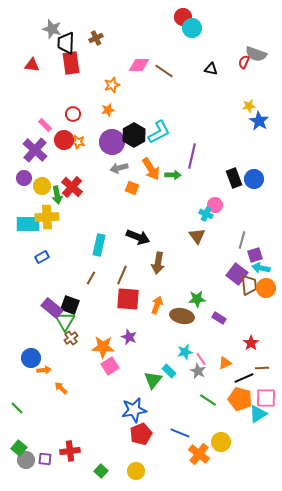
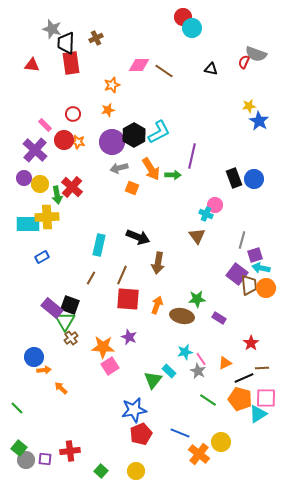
yellow circle at (42, 186): moved 2 px left, 2 px up
blue circle at (31, 358): moved 3 px right, 1 px up
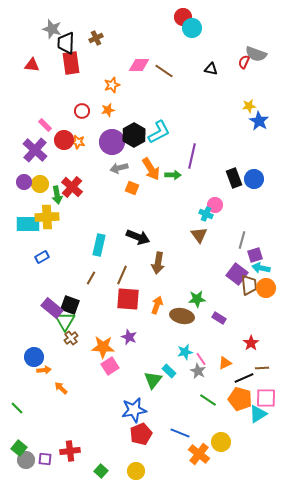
red circle at (73, 114): moved 9 px right, 3 px up
purple circle at (24, 178): moved 4 px down
brown triangle at (197, 236): moved 2 px right, 1 px up
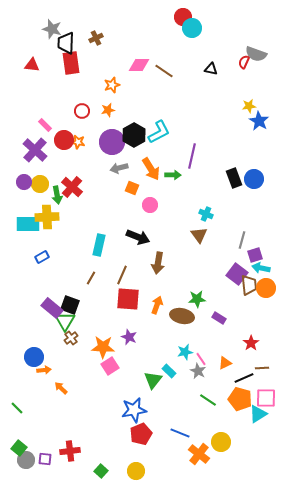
pink circle at (215, 205): moved 65 px left
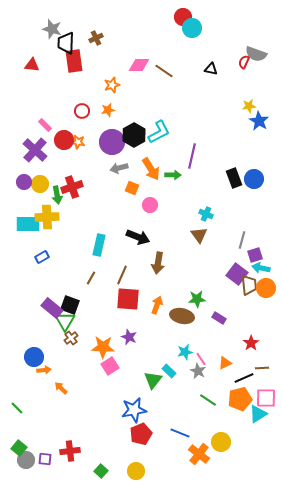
red rectangle at (71, 63): moved 3 px right, 2 px up
red cross at (72, 187): rotated 30 degrees clockwise
orange pentagon at (240, 399): rotated 30 degrees counterclockwise
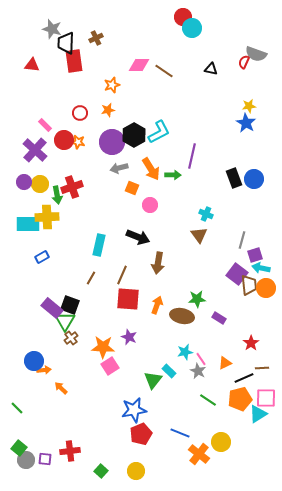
red circle at (82, 111): moved 2 px left, 2 px down
blue star at (259, 121): moved 13 px left, 2 px down
blue circle at (34, 357): moved 4 px down
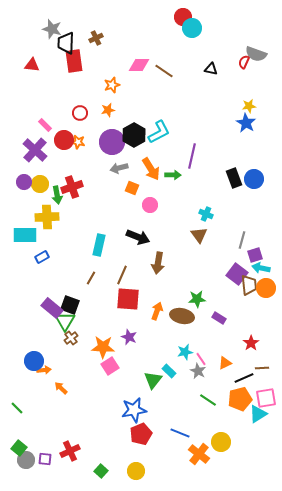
cyan rectangle at (28, 224): moved 3 px left, 11 px down
orange arrow at (157, 305): moved 6 px down
pink square at (266, 398): rotated 10 degrees counterclockwise
red cross at (70, 451): rotated 18 degrees counterclockwise
